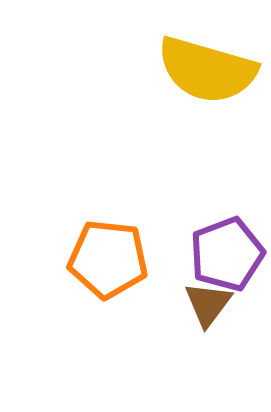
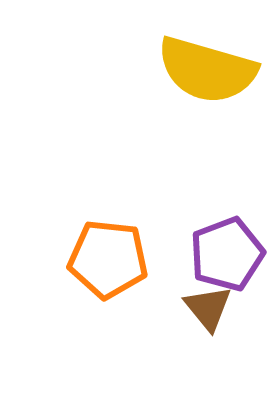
brown triangle: moved 4 px down; rotated 16 degrees counterclockwise
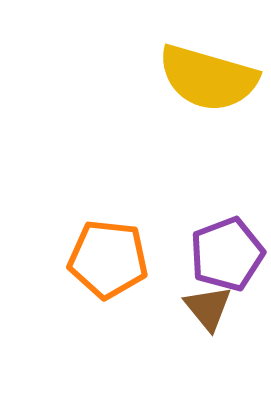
yellow semicircle: moved 1 px right, 8 px down
